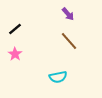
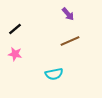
brown line: moved 1 px right; rotated 72 degrees counterclockwise
pink star: rotated 24 degrees counterclockwise
cyan semicircle: moved 4 px left, 3 px up
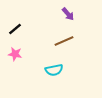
brown line: moved 6 px left
cyan semicircle: moved 4 px up
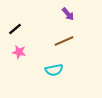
pink star: moved 4 px right, 2 px up
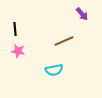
purple arrow: moved 14 px right
black line: rotated 56 degrees counterclockwise
pink star: moved 1 px left, 1 px up
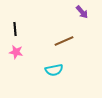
purple arrow: moved 2 px up
pink star: moved 2 px left, 1 px down
